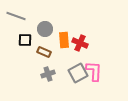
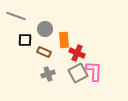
red cross: moved 3 px left, 10 px down
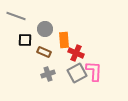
red cross: moved 1 px left
gray square: moved 1 px left
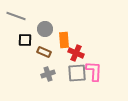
gray square: rotated 24 degrees clockwise
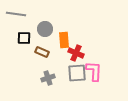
gray line: moved 2 px up; rotated 12 degrees counterclockwise
black square: moved 1 px left, 2 px up
brown rectangle: moved 2 px left
gray cross: moved 4 px down
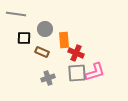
pink L-shape: moved 1 px right, 1 px down; rotated 70 degrees clockwise
